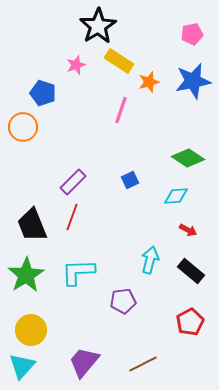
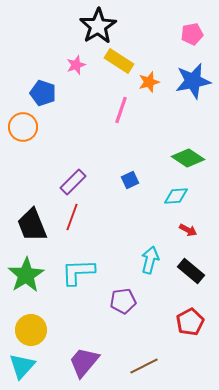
brown line: moved 1 px right, 2 px down
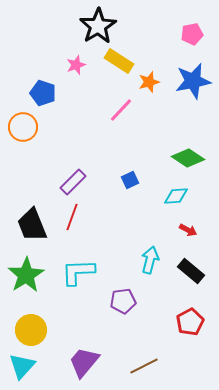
pink line: rotated 24 degrees clockwise
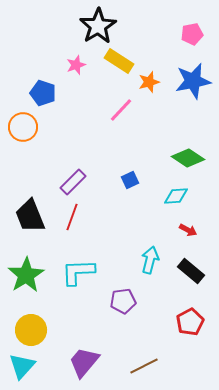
black trapezoid: moved 2 px left, 9 px up
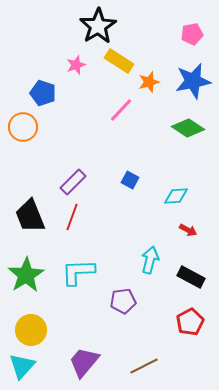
green diamond: moved 30 px up
blue square: rotated 36 degrees counterclockwise
black rectangle: moved 6 px down; rotated 12 degrees counterclockwise
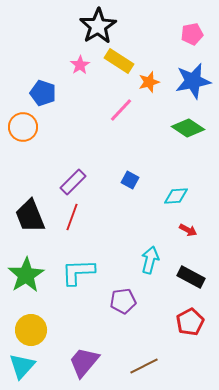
pink star: moved 4 px right; rotated 12 degrees counterclockwise
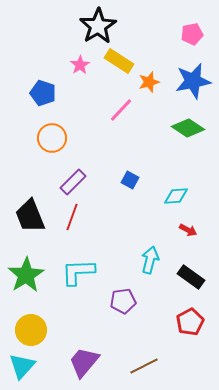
orange circle: moved 29 px right, 11 px down
black rectangle: rotated 8 degrees clockwise
